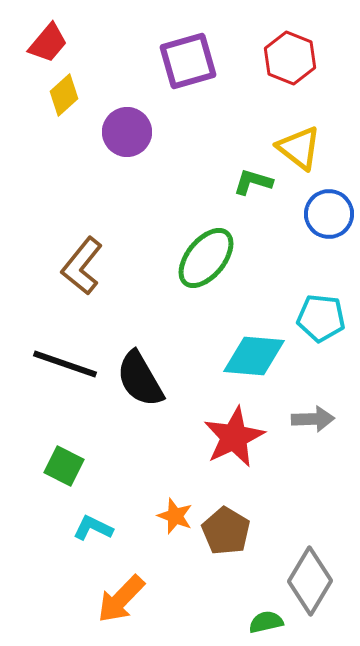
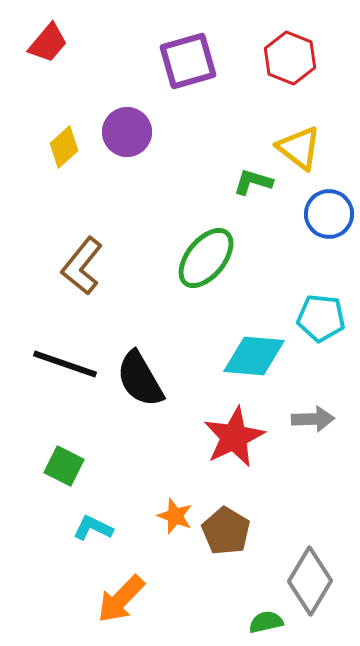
yellow diamond: moved 52 px down
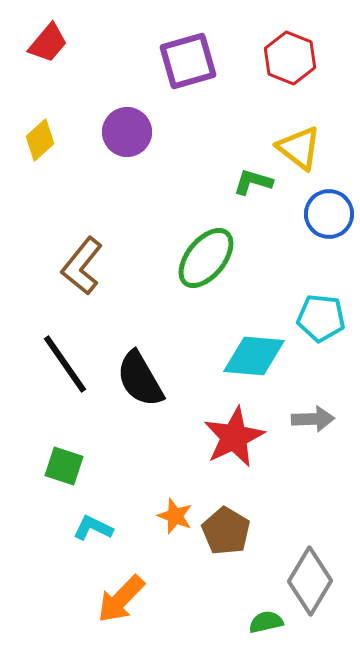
yellow diamond: moved 24 px left, 7 px up
black line: rotated 36 degrees clockwise
green square: rotated 9 degrees counterclockwise
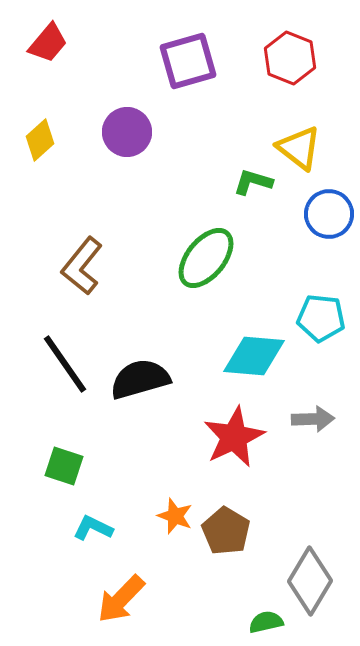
black semicircle: rotated 104 degrees clockwise
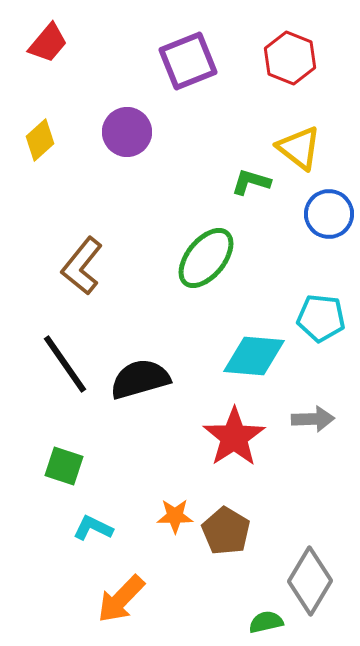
purple square: rotated 6 degrees counterclockwise
green L-shape: moved 2 px left
red star: rotated 8 degrees counterclockwise
orange star: rotated 21 degrees counterclockwise
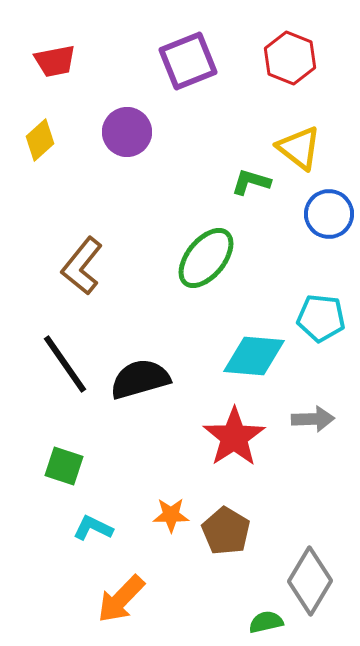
red trapezoid: moved 7 px right, 18 px down; rotated 39 degrees clockwise
orange star: moved 4 px left, 1 px up
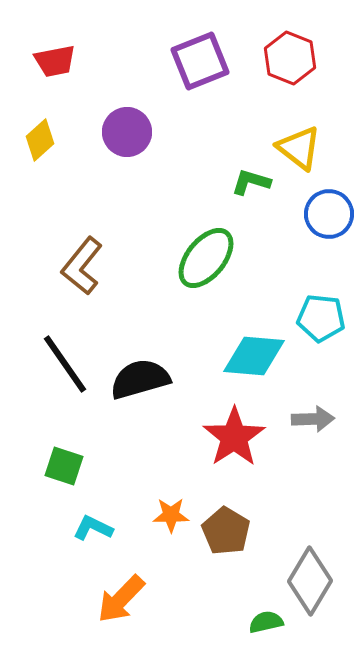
purple square: moved 12 px right
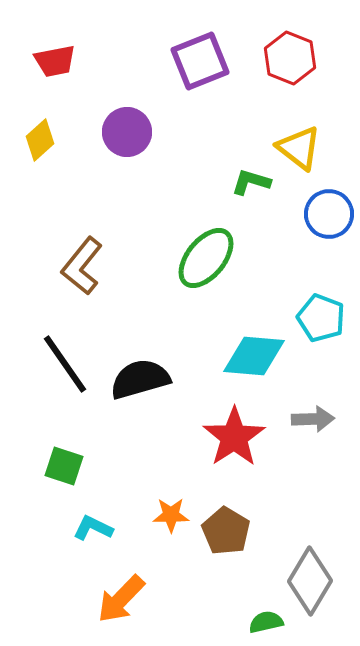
cyan pentagon: rotated 15 degrees clockwise
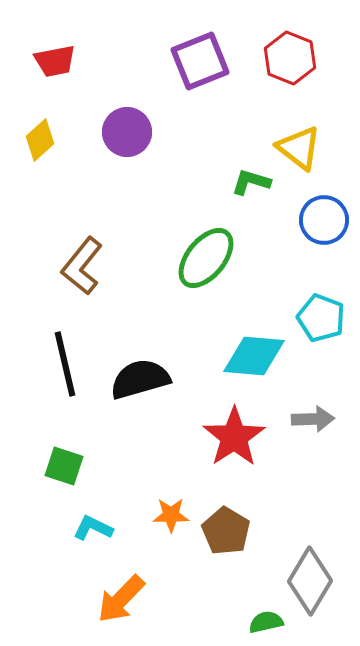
blue circle: moved 5 px left, 6 px down
black line: rotated 22 degrees clockwise
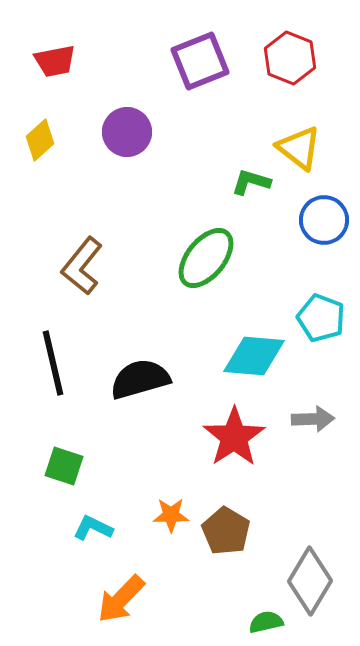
black line: moved 12 px left, 1 px up
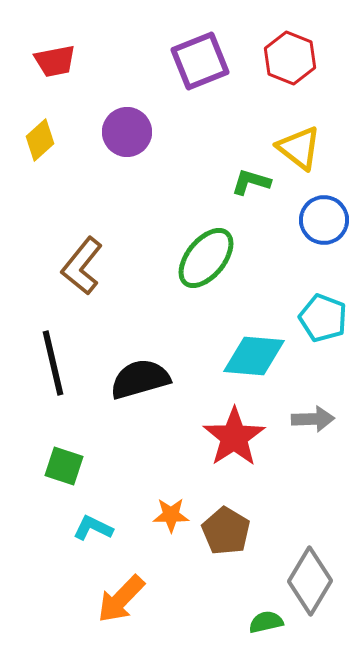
cyan pentagon: moved 2 px right
